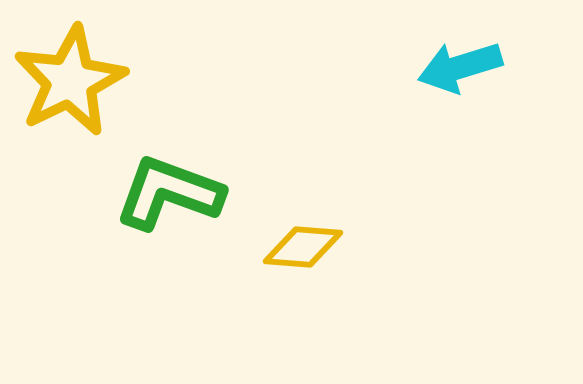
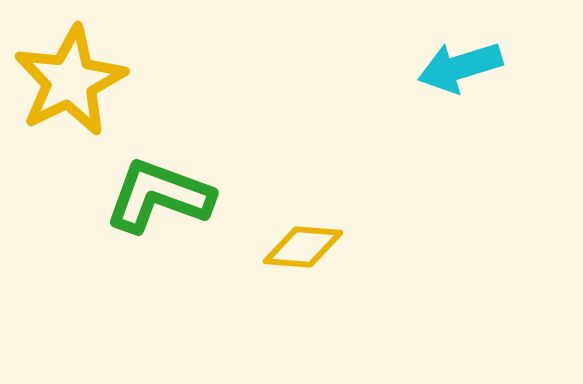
green L-shape: moved 10 px left, 3 px down
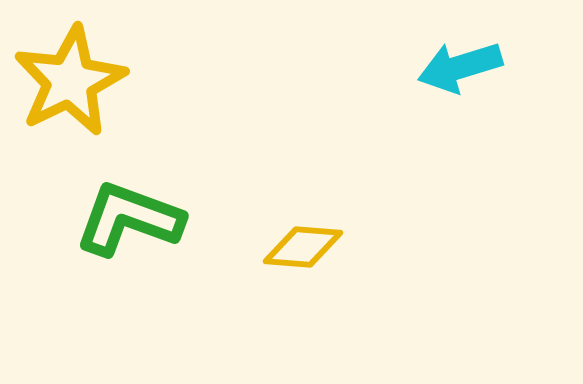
green L-shape: moved 30 px left, 23 px down
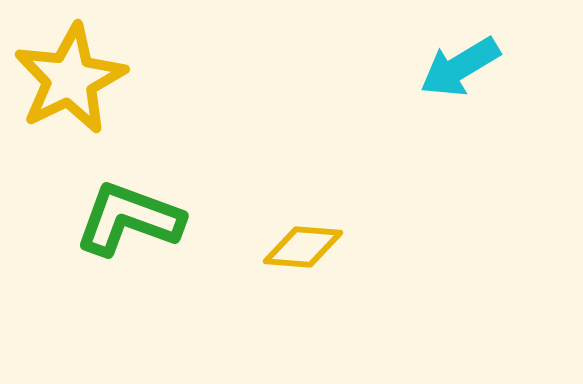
cyan arrow: rotated 14 degrees counterclockwise
yellow star: moved 2 px up
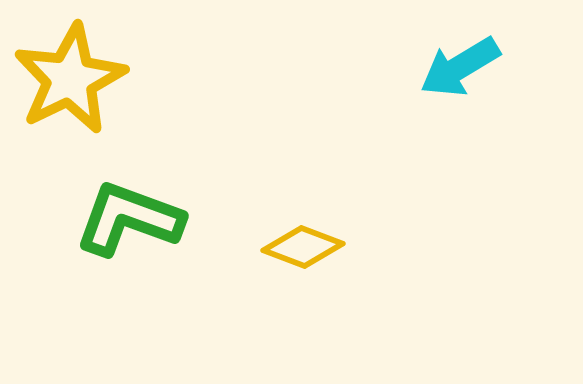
yellow diamond: rotated 16 degrees clockwise
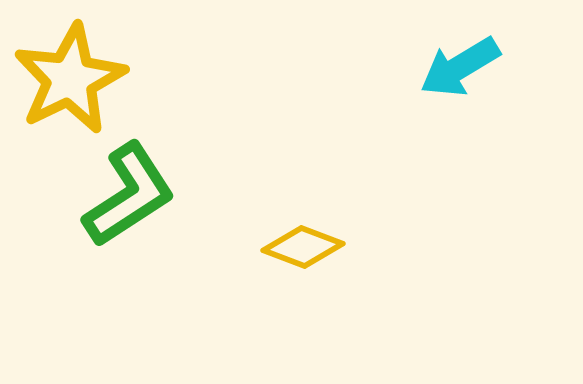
green L-shape: moved 24 px up; rotated 127 degrees clockwise
